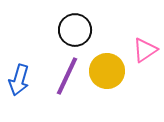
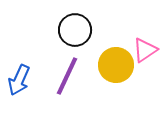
yellow circle: moved 9 px right, 6 px up
blue arrow: rotated 8 degrees clockwise
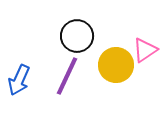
black circle: moved 2 px right, 6 px down
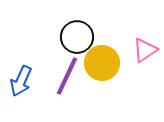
black circle: moved 1 px down
yellow circle: moved 14 px left, 2 px up
blue arrow: moved 2 px right, 1 px down
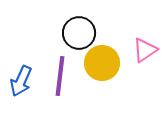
black circle: moved 2 px right, 4 px up
purple line: moved 7 px left; rotated 18 degrees counterclockwise
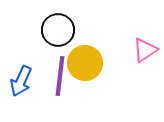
black circle: moved 21 px left, 3 px up
yellow circle: moved 17 px left
